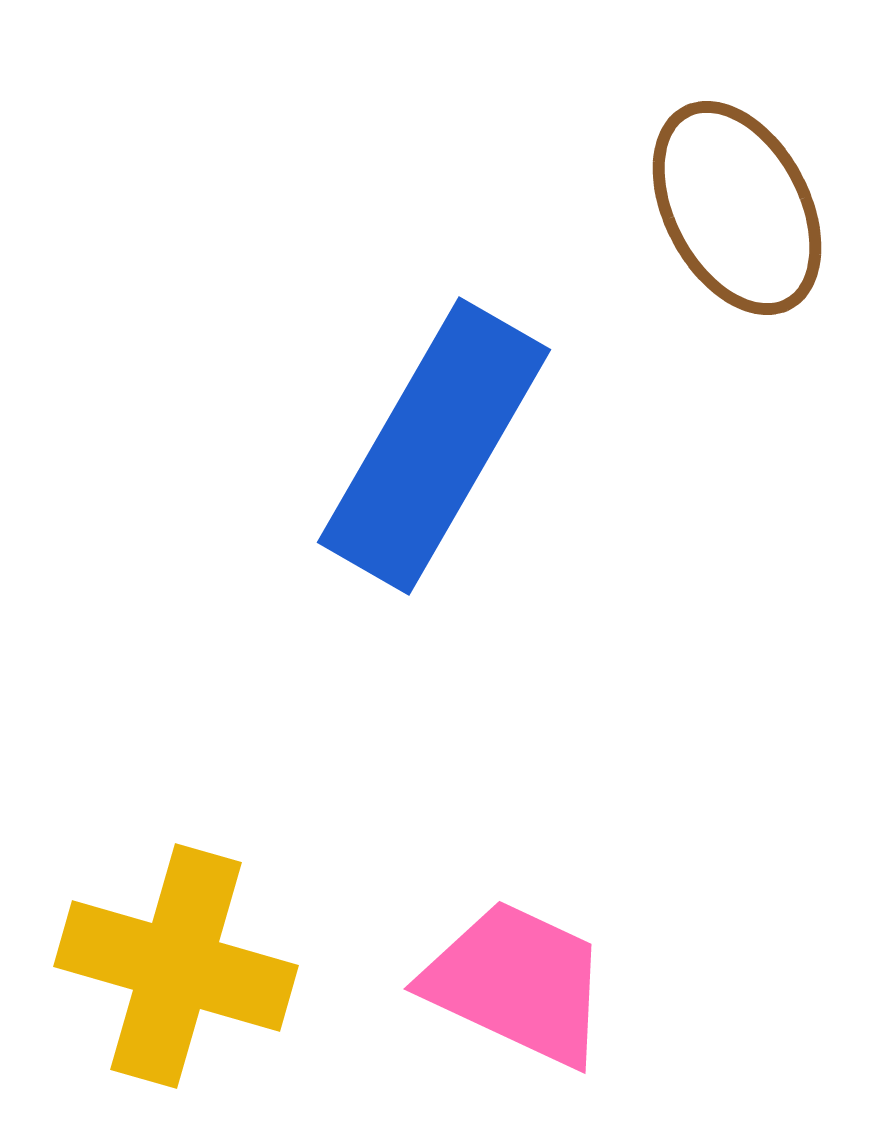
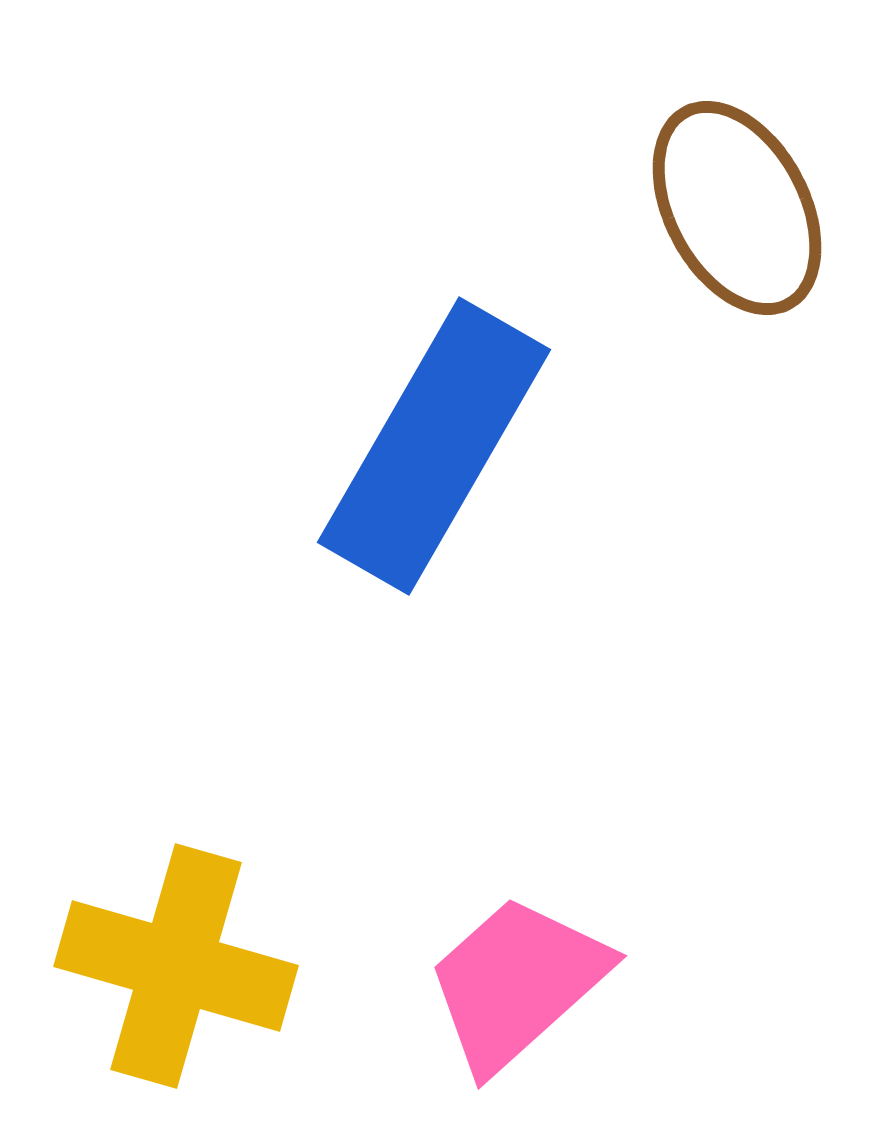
pink trapezoid: rotated 67 degrees counterclockwise
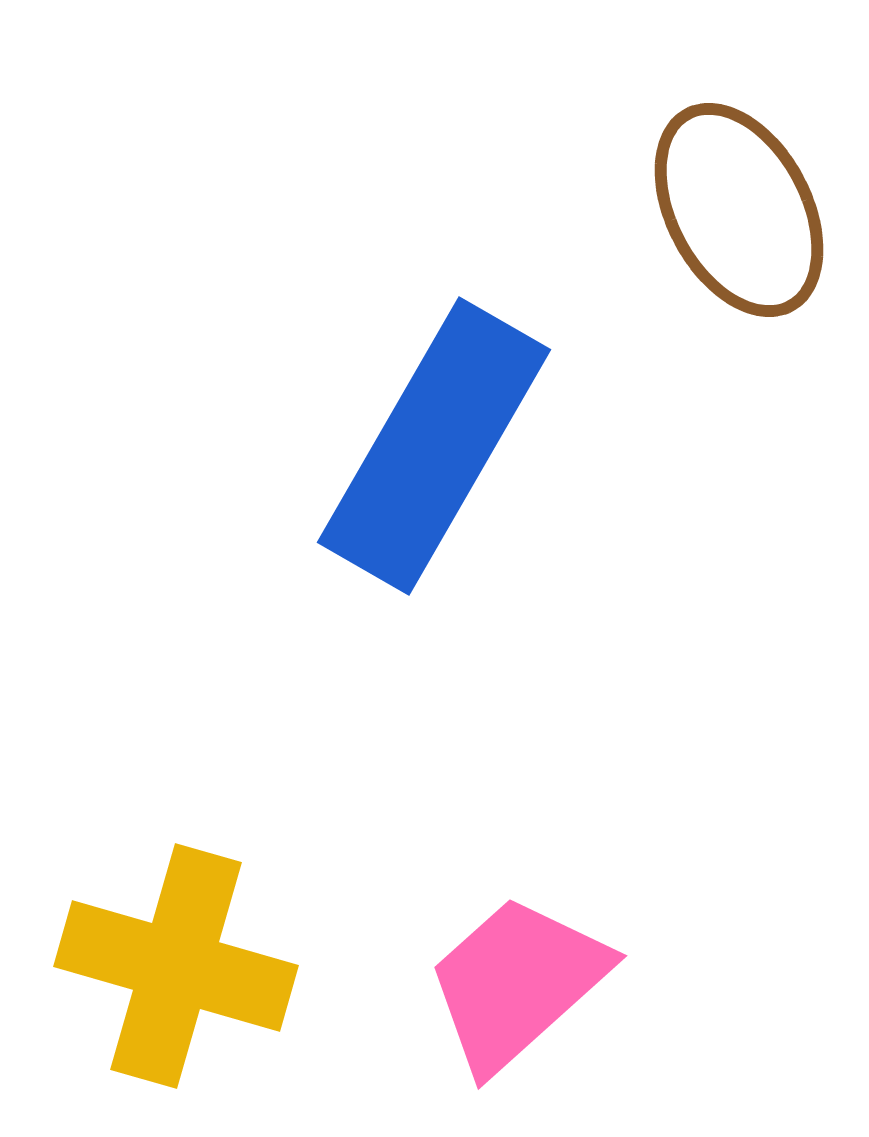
brown ellipse: moved 2 px right, 2 px down
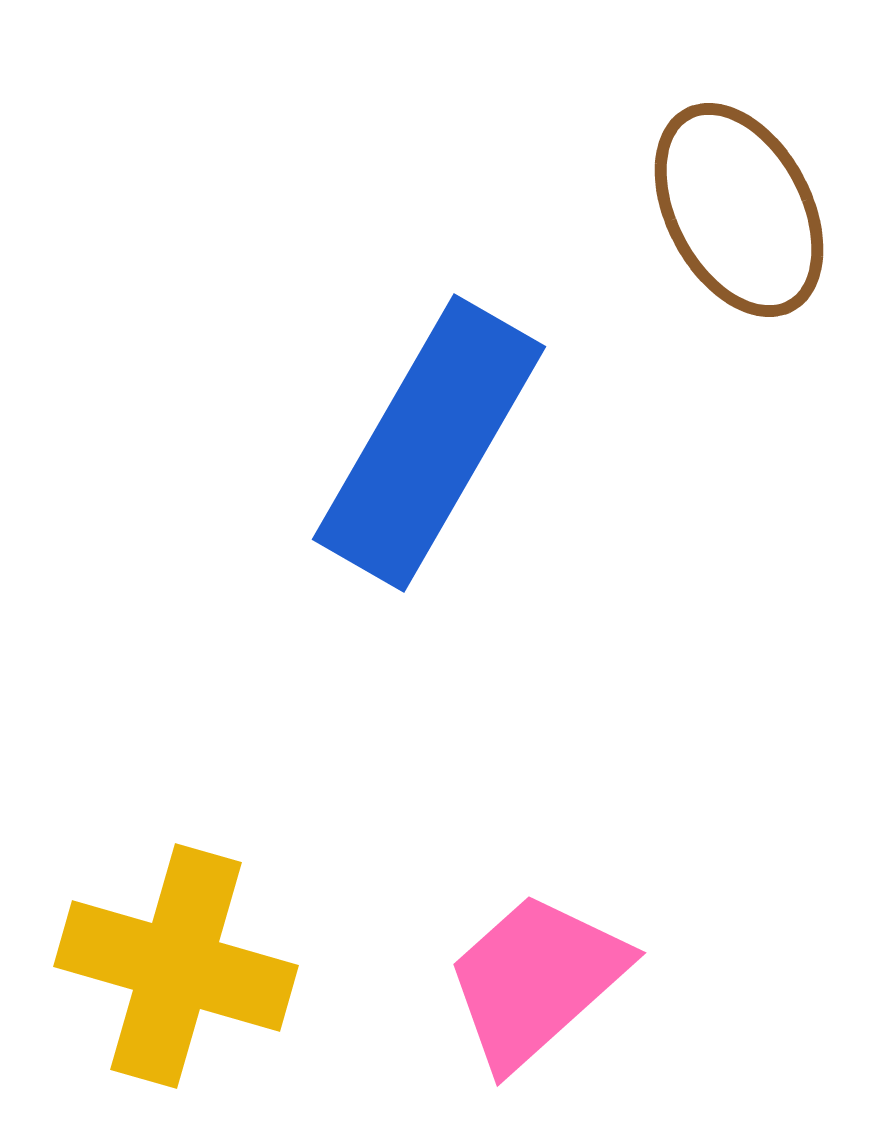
blue rectangle: moved 5 px left, 3 px up
pink trapezoid: moved 19 px right, 3 px up
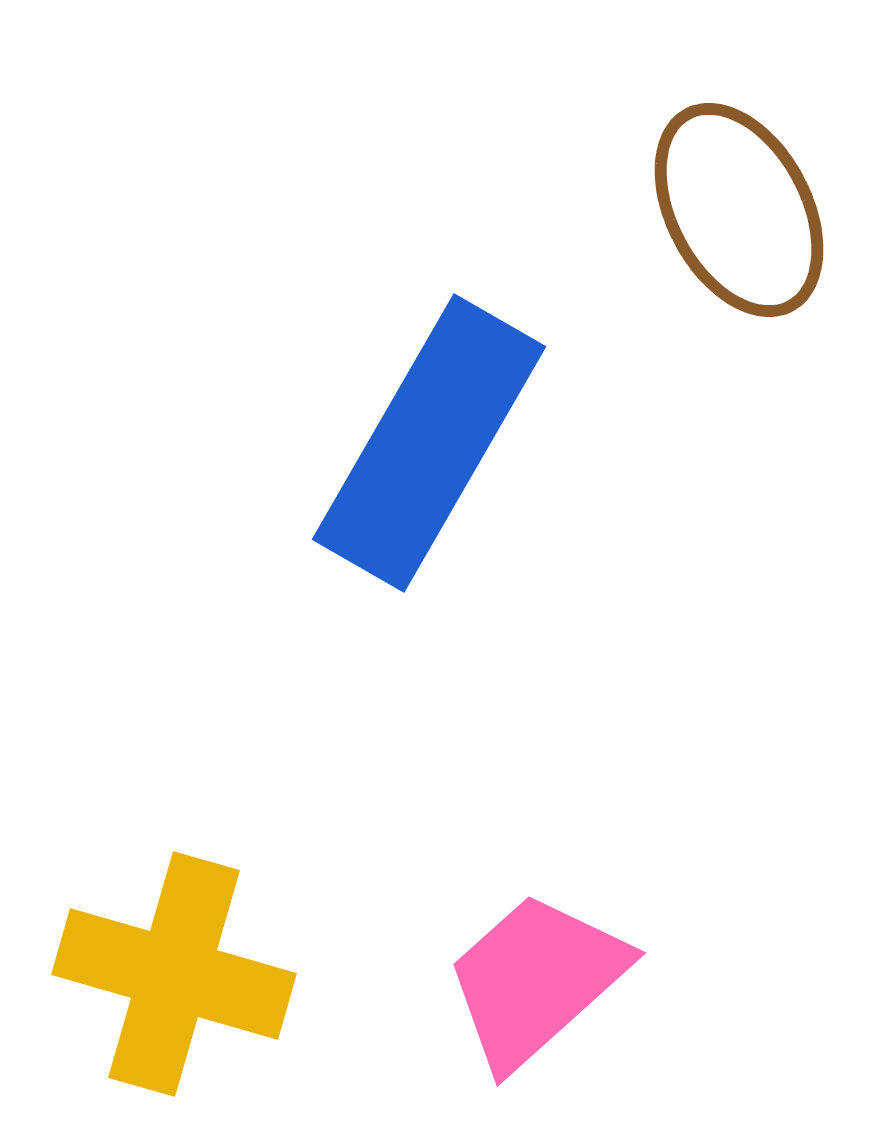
yellow cross: moved 2 px left, 8 px down
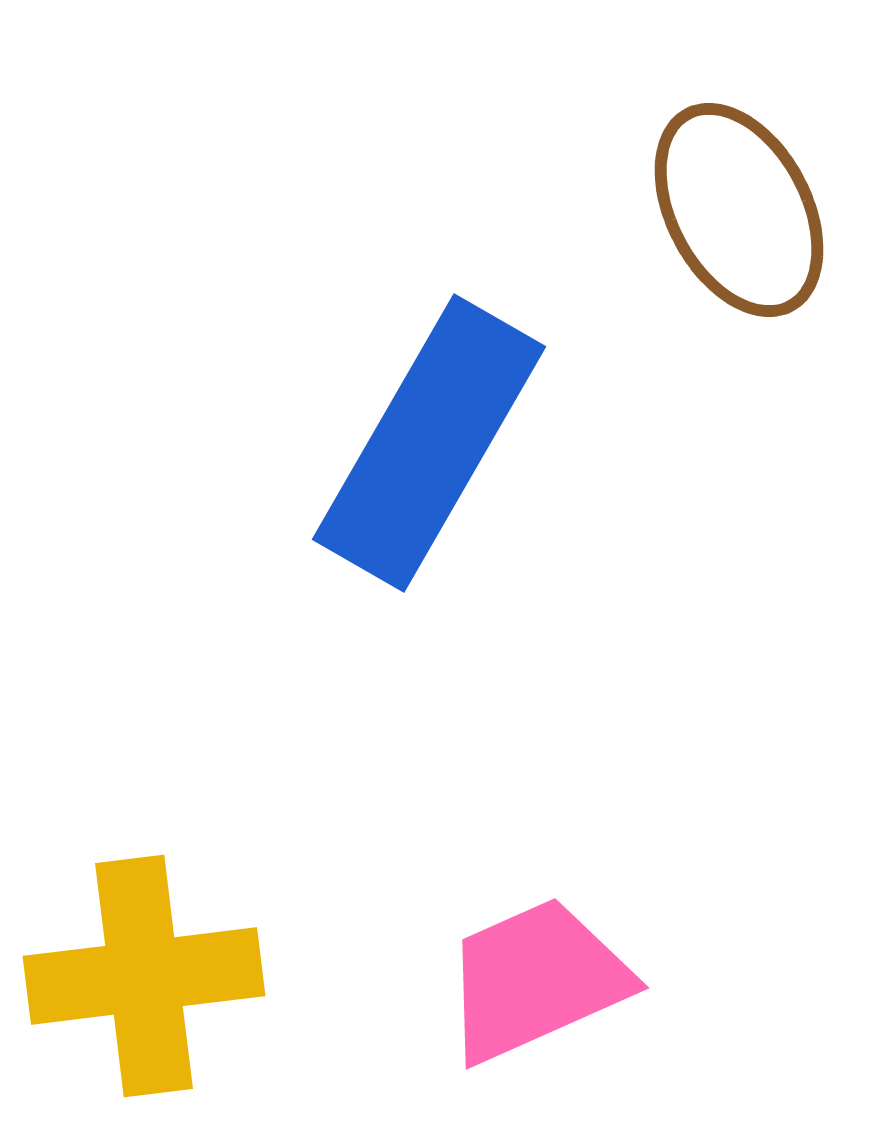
yellow cross: moved 30 px left, 2 px down; rotated 23 degrees counterclockwise
pink trapezoid: rotated 18 degrees clockwise
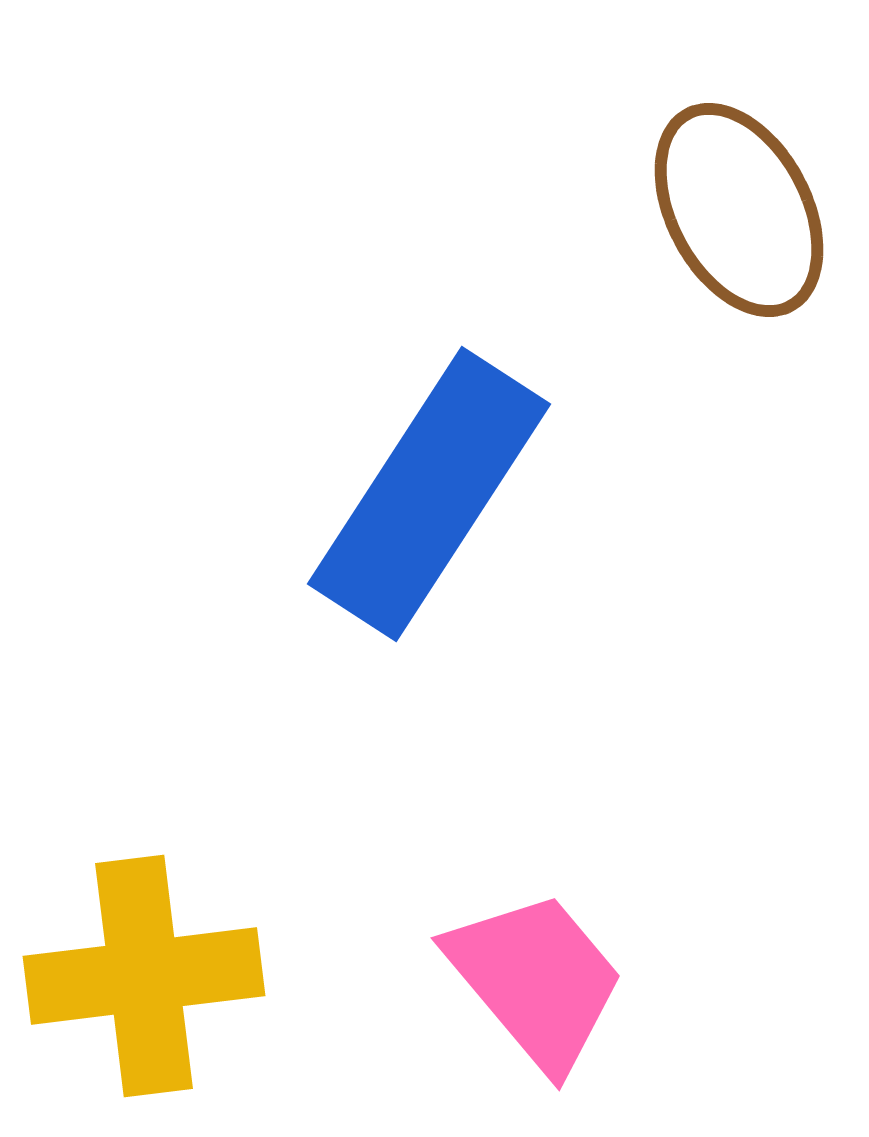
blue rectangle: moved 51 px down; rotated 3 degrees clockwise
pink trapezoid: rotated 74 degrees clockwise
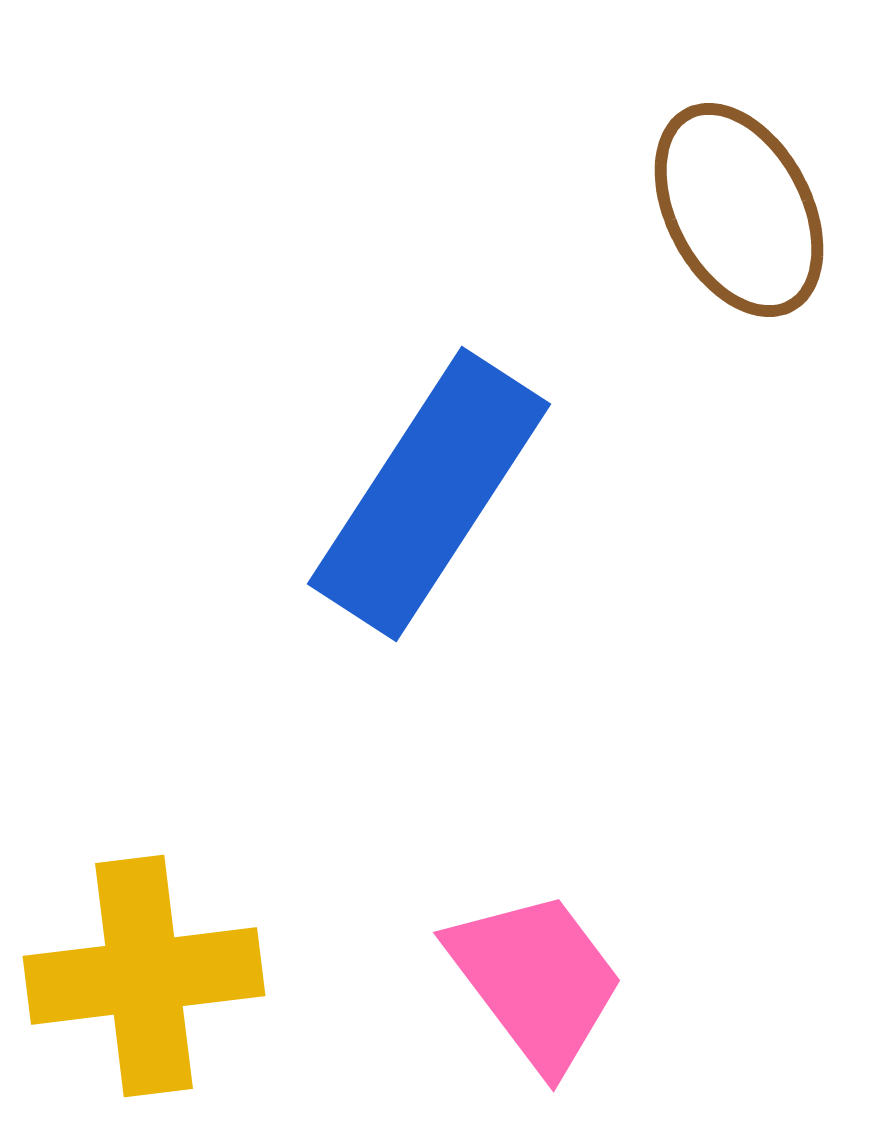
pink trapezoid: rotated 3 degrees clockwise
